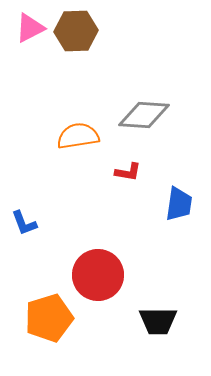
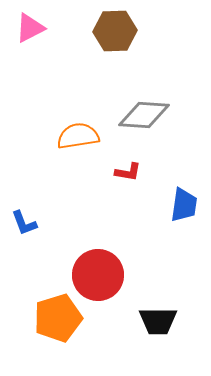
brown hexagon: moved 39 px right
blue trapezoid: moved 5 px right, 1 px down
orange pentagon: moved 9 px right
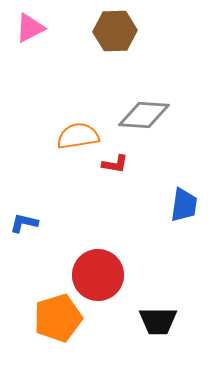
red L-shape: moved 13 px left, 8 px up
blue L-shape: rotated 124 degrees clockwise
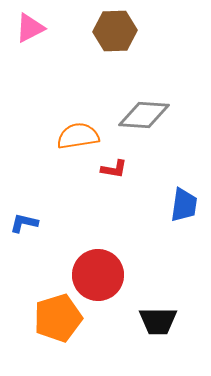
red L-shape: moved 1 px left, 5 px down
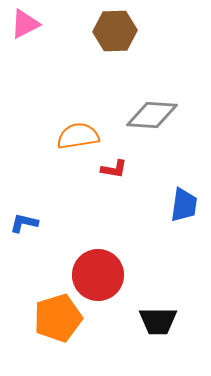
pink triangle: moved 5 px left, 4 px up
gray diamond: moved 8 px right
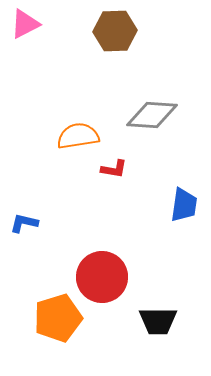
red circle: moved 4 px right, 2 px down
